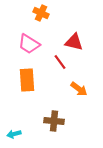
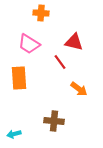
orange cross: rotated 21 degrees counterclockwise
orange rectangle: moved 8 px left, 2 px up
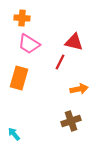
orange cross: moved 19 px left, 5 px down
red line: rotated 63 degrees clockwise
orange rectangle: rotated 20 degrees clockwise
orange arrow: rotated 48 degrees counterclockwise
brown cross: moved 17 px right; rotated 24 degrees counterclockwise
cyan arrow: rotated 64 degrees clockwise
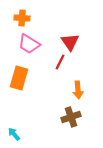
red triangle: moved 4 px left; rotated 42 degrees clockwise
orange arrow: moved 1 px left, 1 px down; rotated 96 degrees clockwise
brown cross: moved 4 px up
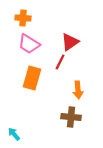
orange cross: moved 1 px right
red triangle: rotated 30 degrees clockwise
orange rectangle: moved 13 px right
brown cross: rotated 24 degrees clockwise
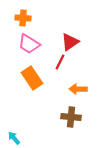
orange rectangle: rotated 50 degrees counterclockwise
orange arrow: moved 1 px up; rotated 96 degrees clockwise
cyan arrow: moved 4 px down
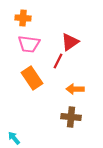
pink trapezoid: rotated 25 degrees counterclockwise
red line: moved 2 px left, 1 px up
orange arrow: moved 3 px left
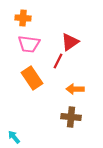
cyan arrow: moved 1 px up
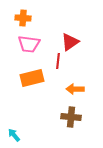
red line: rotated 21 degrees counterclockwise
orange rectangle: rotated 70 degrees counterclockwise
cyan arrow: moved 2 px up
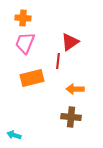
pink trapezoid: moved 4 px left, 1 px up; rotated 105 degrees clockwise
cyan arrow: rotated 32 degrees counterclockwise
